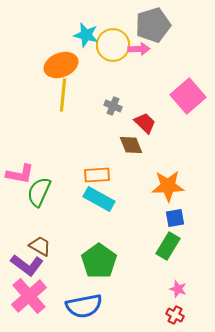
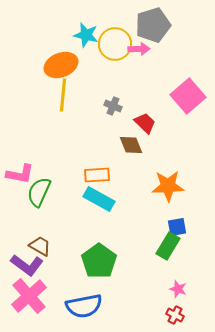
yellow circle: moved 2 px right, 1 px up
blue square: moved 2 px right, 9 px down
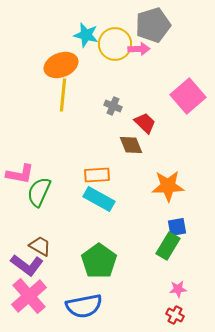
pink star: rotated 24 degrees counterclockwise
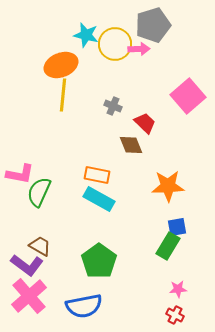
orange rectangle: rotated 15 degrees clockwise
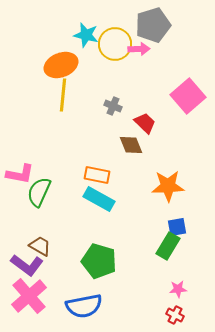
green pentagon: rotated 20 degrees counterclockwise
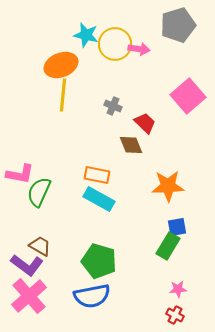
gray pentagon: moved 25 px right
pink arrow: rotated 10 degrees clockwise
blue semicircle: moved 8 px right, 10 px up
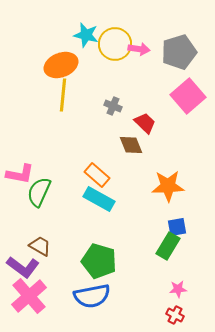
gray pentagon: moved 1 px right, 27 px down
orange rectangle: rotated 30 degrees clockwise
purple L-shape: moved 4 px left, 2 px down
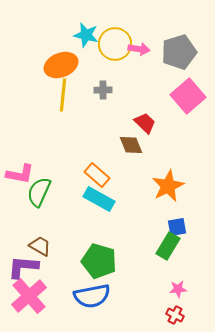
gray cross: moved 10 px left, 16 px up; rotated 24 degrees counterclockwise
orange star: rotated 24 degrees counterclockwise
purple L-shape: rotated 148 degrees clockwise
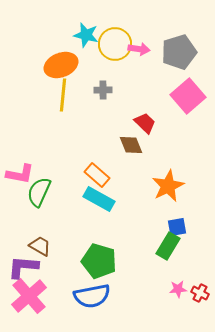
red cross: moved 25 px right, 22 px up
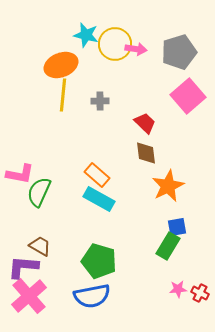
pink arrow: moved 3 px left
gray cross: moved 3 px left, 11 px down
brown diamond: moved 15 px right, 8 px down; rotated 15 degrees clockwise
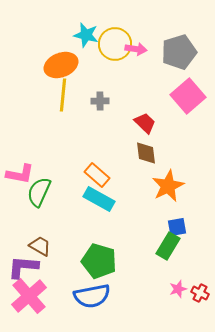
pink star: rotated 12 degrees counterclockwise
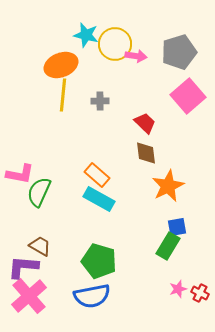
pink arrow: moved 7 px down
